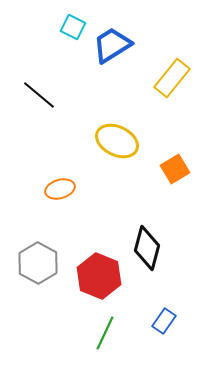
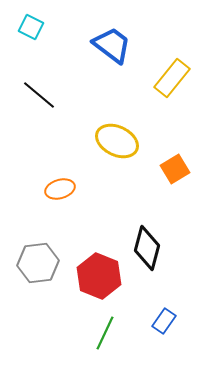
cyan square: moved 42 px left
blue trapezoid: rotated 69 degrees clockwise
gray hexagon: rotated 24 degrees clockwise
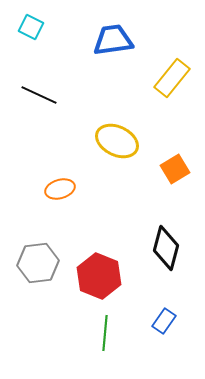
blue trapezoid: moved 1 px right, 5 px up; rotated 45 degrees counterclockwise
black line: rotated 15 degrees counterclockwise
black diamond: moved 19 px right
green line: rotated 20 degrees counterclockwise
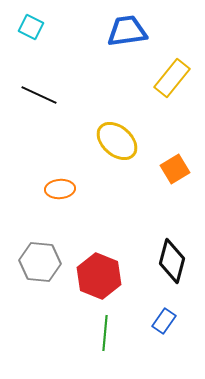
blue trapezoid: moved 14 px right, 9 px up
yellow ellipse: rotated 15 degrees clockwise
orange ellipse: rotated 12 degrees clockwise
black diamond: moved 6 px right, 13 px down
gray hexagon: moved 2 px right, 1 px up; rotated 12 degrees clockwise
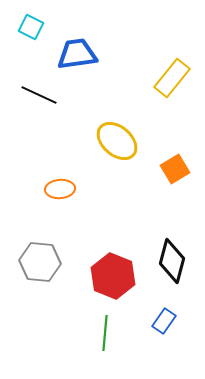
blue trapezoid: moved 50 px left, 23 px down
red hexagon: moved 14 px right
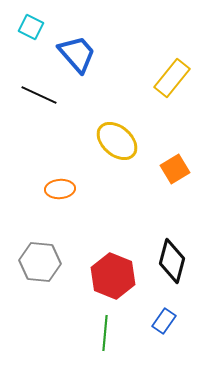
blue trapezoid: rotated 57 degrees clockwise
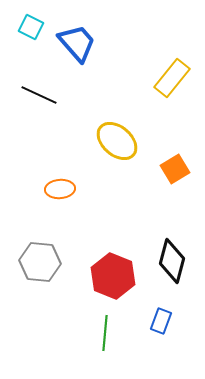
blue trapezoid: moved 11 px up
blue rectangle: moved 3 px left; rotated 15 degrees counterclockwise
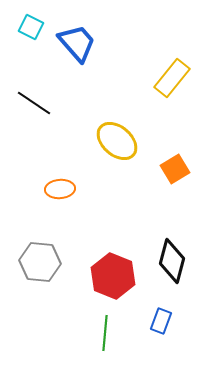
black line: moved 5 px left, 8 px down; rotated 9 degrees clockwise
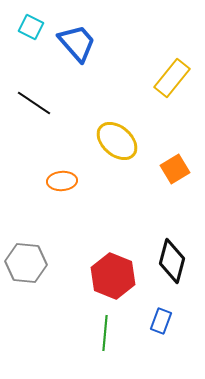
orange ellipse: moved 2 px right, 8 px up
gray hexagon: moved 14 px left, 1 px down
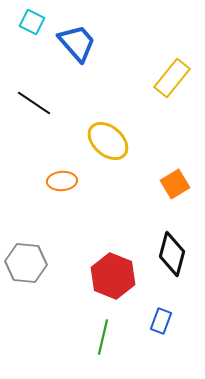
cyan square: moved 1 px right, 5 px up
yellow ellipse: moved 9 px left
orange square: moved 15 px down
black diamond: moved 7 px up
green line: moved 2 px left, 4 px down; rotated 8 degrees clockwise
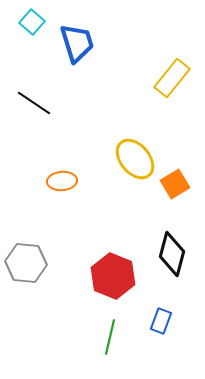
cyan square: rotated 15 degrees clockwise
blue trapezoid: rotated 24 degrees clockwise
yellow ellipse: moved 27 px right, 18 px down; rotated 9 degrees clockwise
green line: moved 7 px right
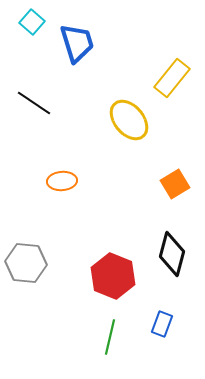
yellow ellipse: moved 6 px left, 39 px up
blue rectangle: moved 1 px right, 3 px down
